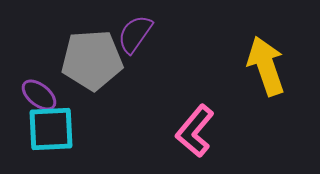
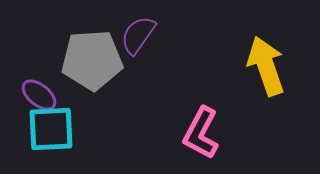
purple semicircle: moved 3 px right, 1 px down
pink L-shape: moved 6 px right, 2 px down; rotated 12 degrees counterclockwise
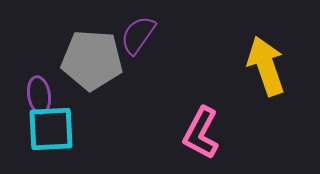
gray pentagon: rotated 8 degrees clockwise
purple ellipse: rotated 42 degrees clockwise
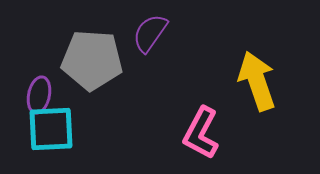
purple semicircle: moved 12 px right, 2 px up
yellow arrow: moved 9 px left, 15 px down
purple ellipse: rotated 21 degrees clockwise
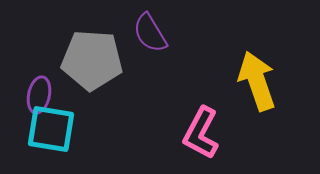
purple semicircle: rotated 66 degrees counterclockwise
cyan square: rotated 12 degrees clockwise
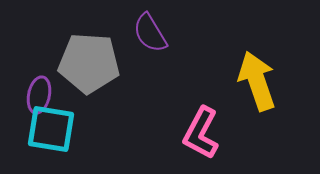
gray pentagon: moved 3 px left, 3 px down
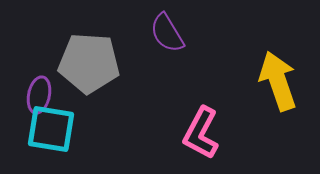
purple semicircle: moved 17 px right
yellow arrow: moved 21 px right
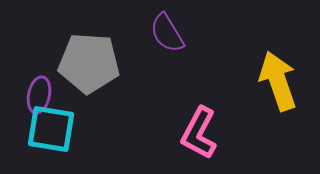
pink L-shape: moved 2 px left
